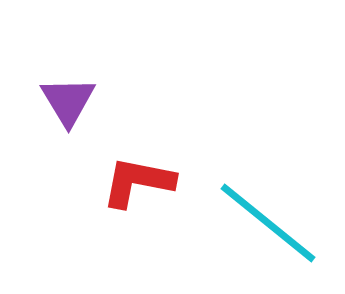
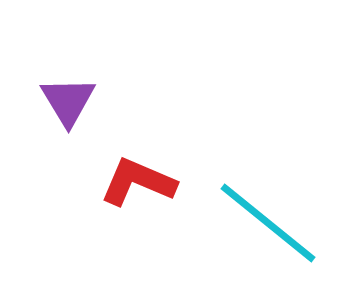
red L-shape: rotated 12 degrees clockwise
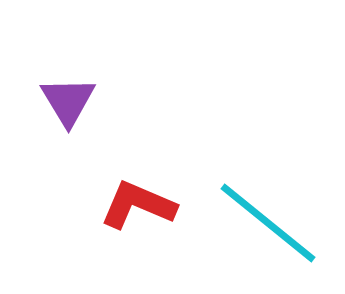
red L-shape: moved 23 px down
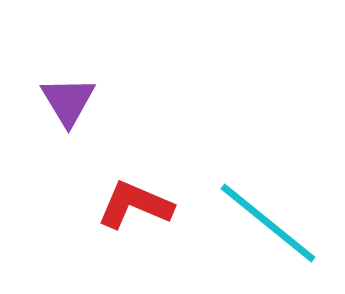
red L-shape: moved 3 px left
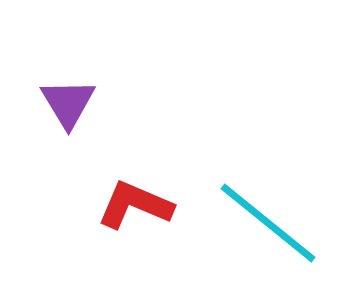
purple triangle: moved 2 px down
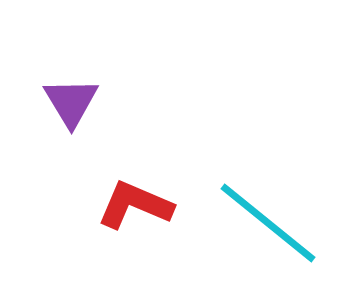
purple triangle: moved 3 px right, 1 px up
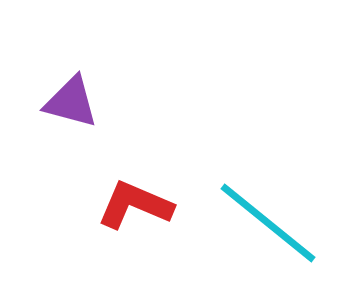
purple triangle: rotated 44 degrees counterclockwise
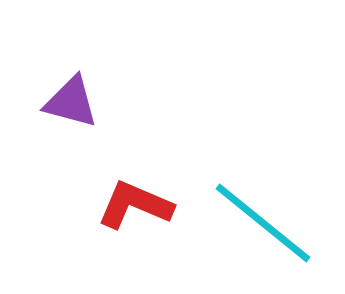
cyan line: moved 5 px left
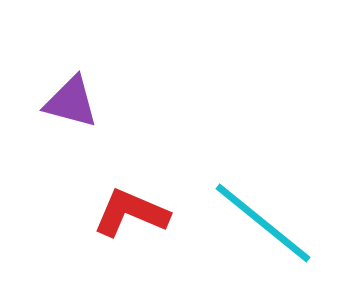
red L-shape: moved 4 px left, 8 px down
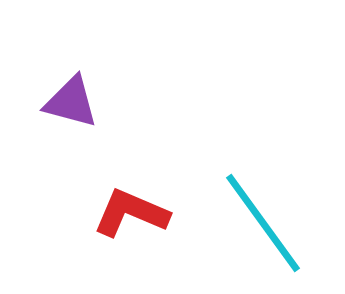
cyan line: rotated 15 degrees clockwise
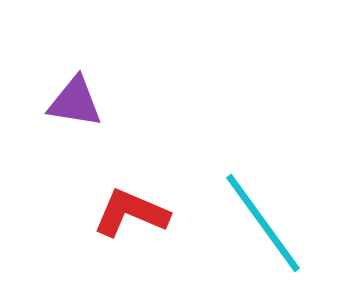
purple triangle: moved 4 px right; rotated 6 degrees counterclockwise
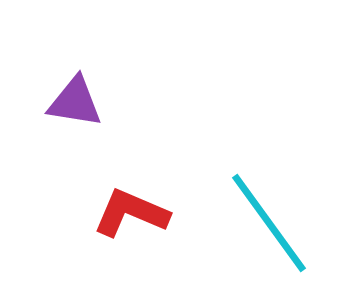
cyan line: moved 6 px right
